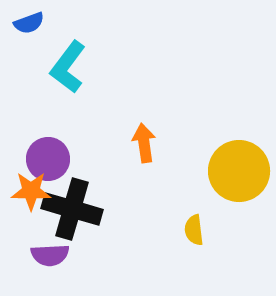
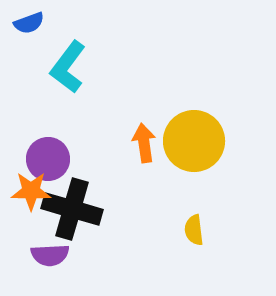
yellow circle: moved 45 px left, 30 px up
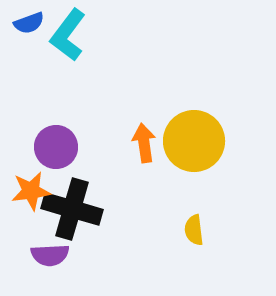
cyan L-shape: moved 32 px up
purple circle: moved 8 px right, 12 px up
orange star: rotated 9 degrees counterclockwise
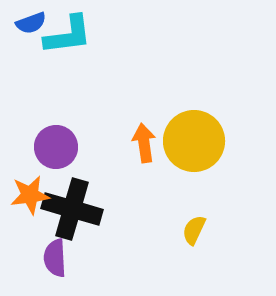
blue semicircle: moved 2 px right
cyan L-shape: rotated 134 degrees counterclockwise
orange star: moved 1 px left, 4 px down
yellow semicircle: rotated 32 degrees clockwise
purple semicircle: moved 5 px right, 3 px down; rotated 90 degrees clockwise
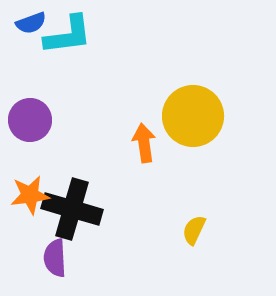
yellow circle: moved 1 px left, 25 px up
purple circle: moved 26 px left, 27 px up
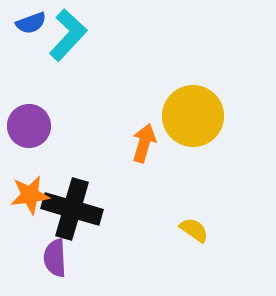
cyan L-shape: rotated 40 degrees counterclockwise
purple circle: moved 1 px left, 6 px down
orange arrow: rotated 24 degrees clockwise
yellow semicircle: rotated 100 degrees clockwise
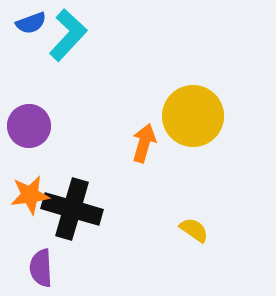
purple semicircle: moved 14 px left, 10 px down
